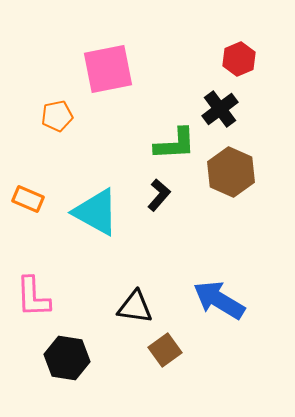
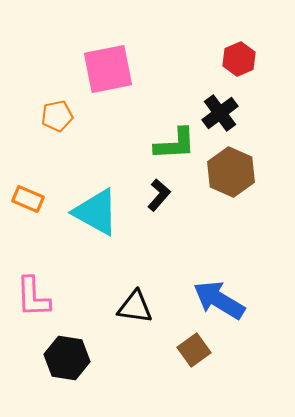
black cross: moved 4 px down
brown square: moved 29 px right
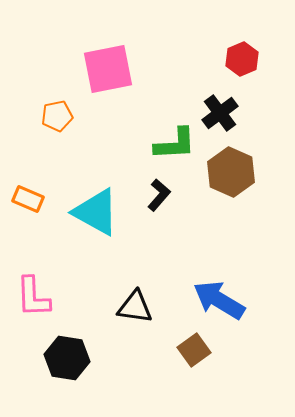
red hexagon: moved 3 px right
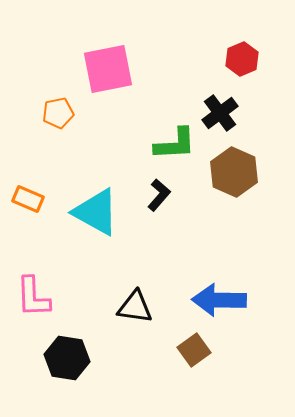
orange pentagon: moved 1 px right, 3 px up
brown hexagon: moved 3 px right
blue arrow: rotated 30 degrees counterclockwise
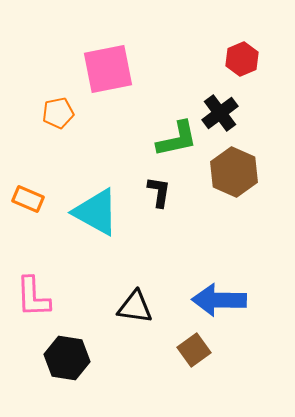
green L-shape: moved 2 px right, 5 px up; rotated 9 degrees counterclockwise
black L-shape: moved 3 px up; rotated 32 degrees counterclockwise
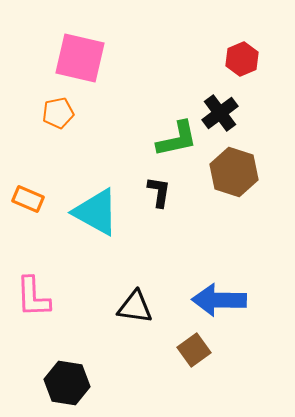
pink square: moved 28 px left, 11 px up; rotated 24 degrees clockwise
brown hexagon: rotated 6 degrees counterclockwise
black hexagon: moved 25 px down
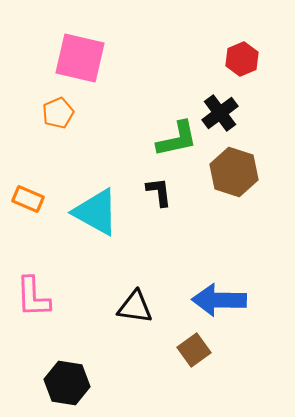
orange pentagon: rotated 12 degrees counterclockwise
black L-shape: rotated 16 degrees counterclockwise
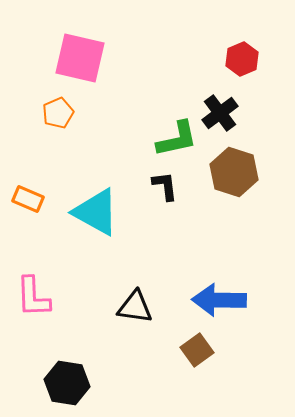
black L-shape: moved 6 px right, 6 px up
brown square: moved 3 px right
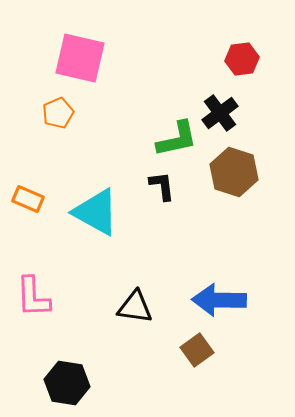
red hexagon: rotated 16 degrees clockwise
black L-shape: moved 3 px left
